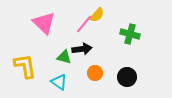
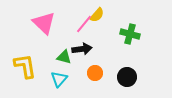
cyan triangle: moved 3 px up; rotated 36 degrees clockwise
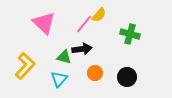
yellow semicircle: moved 2 px right
yellow L-shape: rotated 52 degrees clockwise
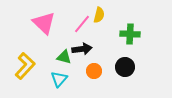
yellow semicircle: rotated 28 degrees counterclockwise
pink line: moved 2 px left
green cross: rotated 12 degrees counterclockwise
orange circle: moved 1 px left, 2 px up
black circle: moved 2 px left, 10 px up
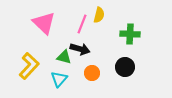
pink line: rotated 18 degrees counterclockwise
black arrow: moved 2 px left; rotated 24 degrees clockwise
yellow L-shape: moved 4 px right
orange circle: moved 2 px left, 2 px down
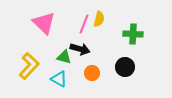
yellow semicircle: moved 4 px down
pink line: moved 2 px right
green cross: moved 3 px right
cyan triangle: rotated 42 degrees counterclockwise
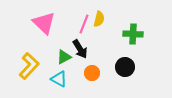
black arrow: rotated 42 degrees clockwise
green triangle: rotated 42 degrees counterclockwise
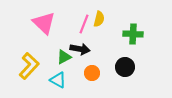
black arrow: rotated 48 degrees counterclockwise
cyan triangle: moved 1 px left, 1 px down
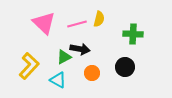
pink line: moved 7 px left; rotated 54 degrees clockwise
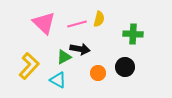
orange circle: moved 6 px right
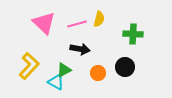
green triangle: moved 13 px down
cyan triangle: moved 2 px left, 2 px down
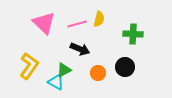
black arrow: rotated 12 degrees clockwise
yellow L-shape: rotated 8 degrees counterclockwise
